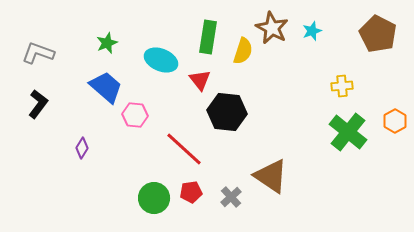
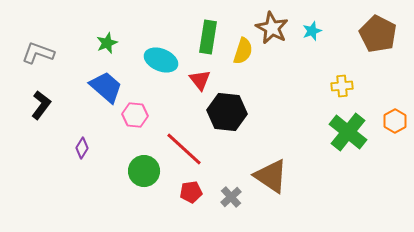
black L-shape: moved 3 px right, 1 px down
green circle: moved 10 px left, 27 px up
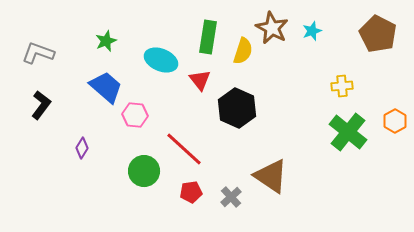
green star: moved 1 px left, 2 px up
black hexagon: moved 10 px right, 4 px up; rotated 18 degrees clockwise
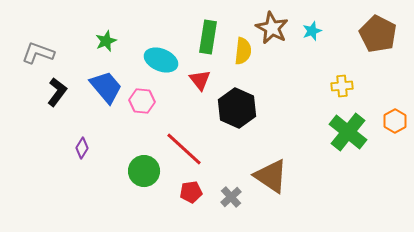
yellow semicircle: rotated 12 degrees counterclockwise
blue trapezoid: rotated 9 degrees clockwise
black L-shape: moved 16 px right, 13 px up
pink hexagon: moved 7 px right, 14 px up
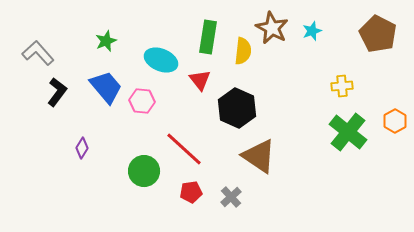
gray L-shape: rotated 28 degrees clockwise
brown triangle: moved 12 px left, 20 px up
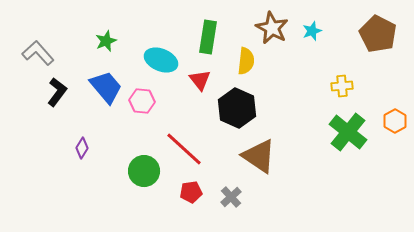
yellow semicircle: moved 3 px right, 10 px down
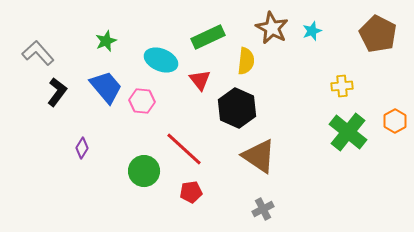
green rectangle: rotated 56 degrees clockwise
gray cross: moved 32 px right, 12 px down; rotated 15 degrees clockwise
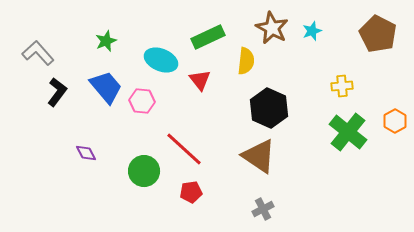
black hexagon: moved 32 px right
purple diamond: moved 4 px right, 5 px down; rotated 60 degrees counterclockwise
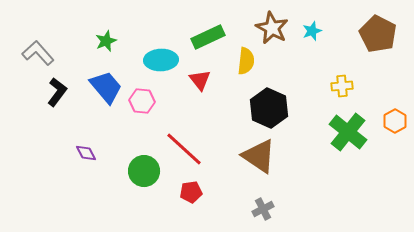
cyan ellipse: rotated 24 degrees counterclockwise
